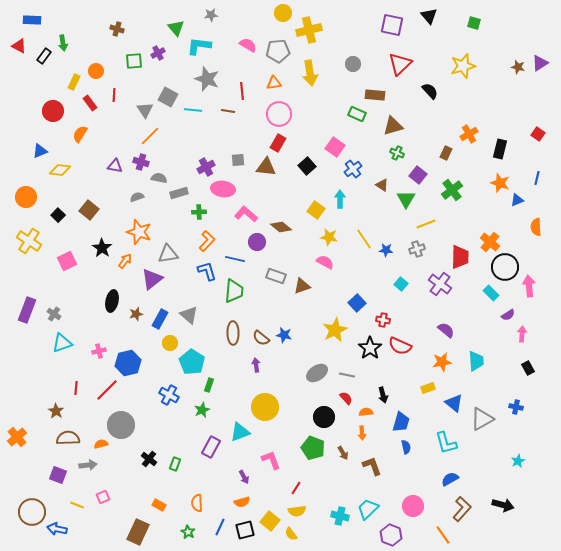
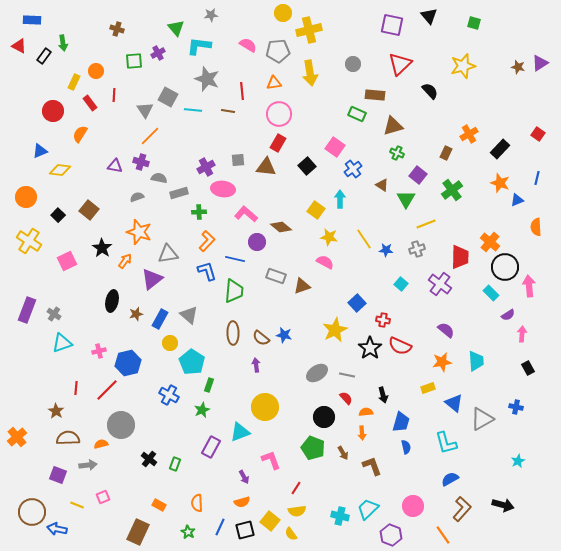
black rectangle at (500, 149): rotated 30 degrees clockwise
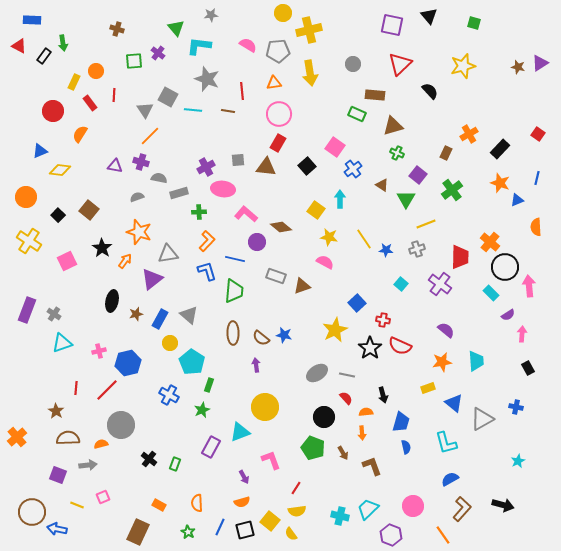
purple cross at (158, 53): rotated 24 degrees counterclockwise
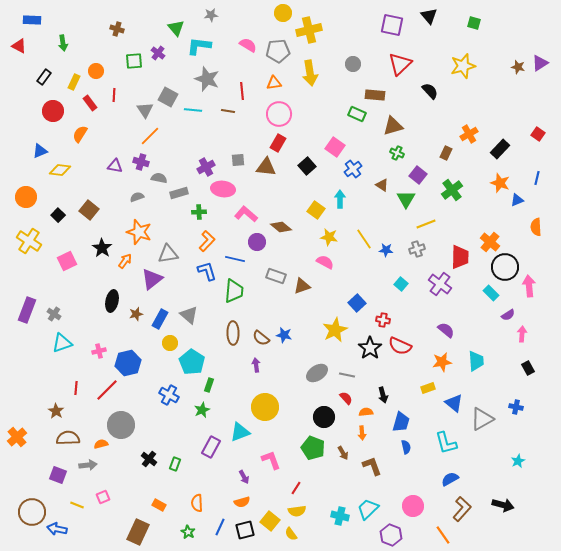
black rectangle at (44, 56): moved 21 px down
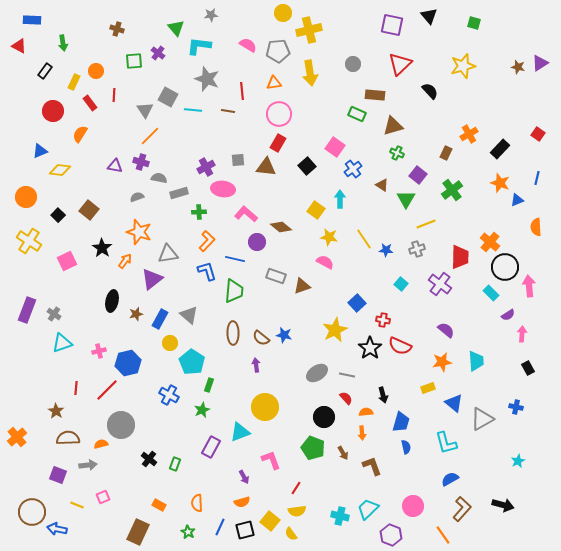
black rectangle at (44, 77): moved 1 px right, 6 px up
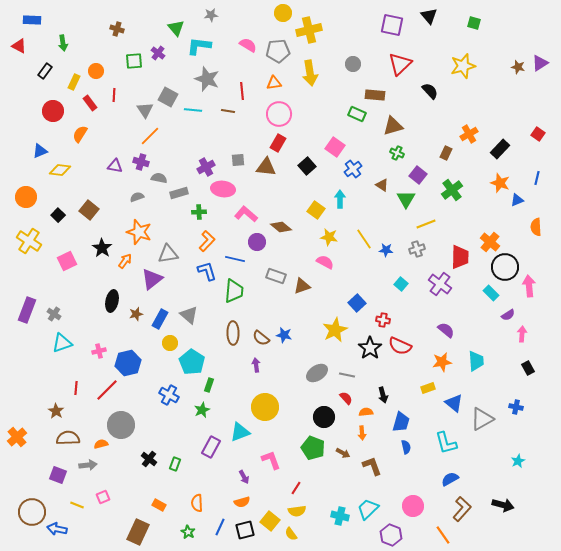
brown arrow at (343, 453): rotated 32 degrees counterclockwise
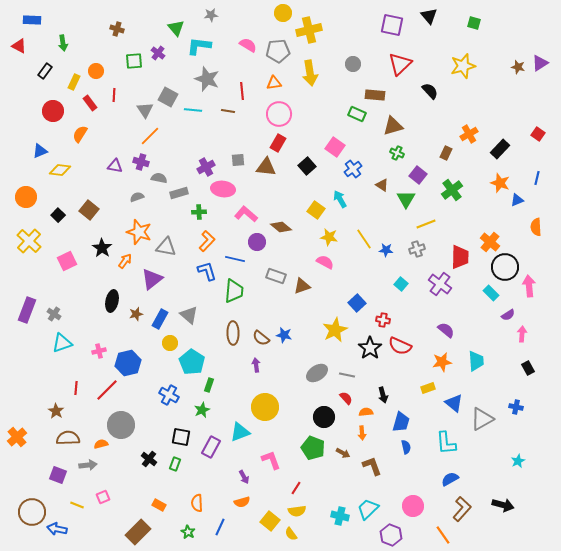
cyan arrow at (340, 199): rotated 30 degrees counterclockwise
yellow cross at (29, 241): rotated 10 degrees clockwise
gray triangle at (168, 254): moved 2 px left, 7 px up; rotated 20 degrees clockwise
cyan L-shape at (446, 443): rotated 10 degrees clockwise
black square at (245, 530): moved 64 px left, 93 px up; rotated 24 degrees clockwise
brown rectangle at (138, 532): rotated 20 degrees clockwise
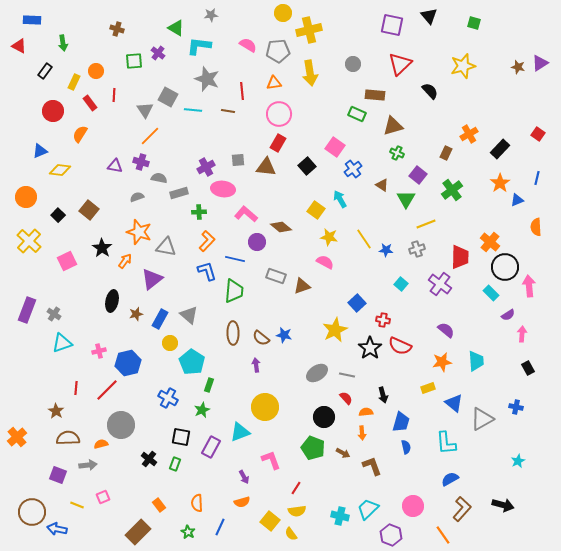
green triangle at (176, 28): rotated 18 degrees counterclockwise
orange star at (500, 183): rotated 18 degrees clockwise
blue cross at (169, 395): moved 1 px left, 3 px down
orange rectangle at (159, 505): rotated 24 degrees clockwise
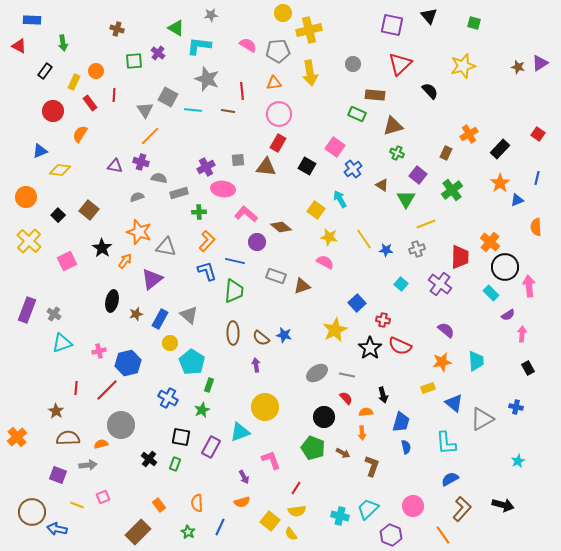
black square at (307, 166): rotated 18 degrees counterclockwise
blue line at (235, 259): moved 2 px down
brown L-shape at (372, 466): rotated 40 degrees clockwise
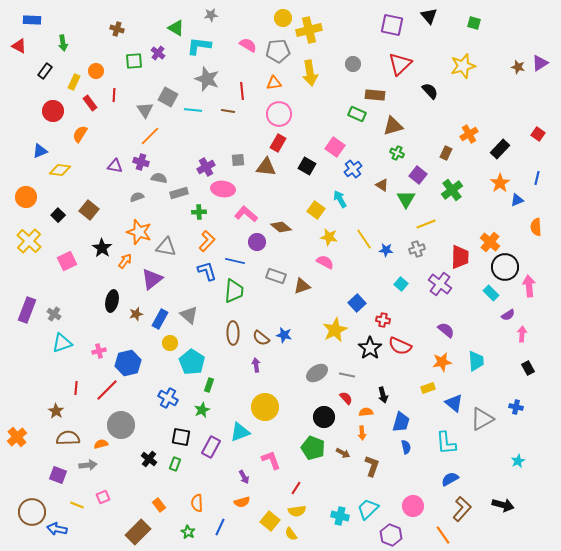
yellow circle at (283, 13): moved 5 px down
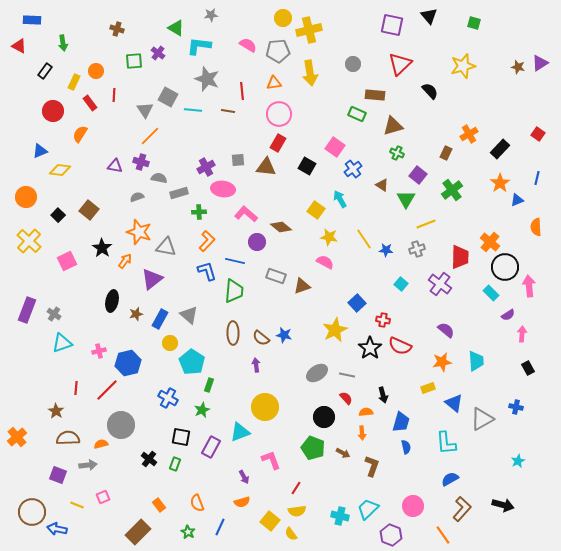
orange semicircle at (197, 503): rotated 18 degrees counterclockwise
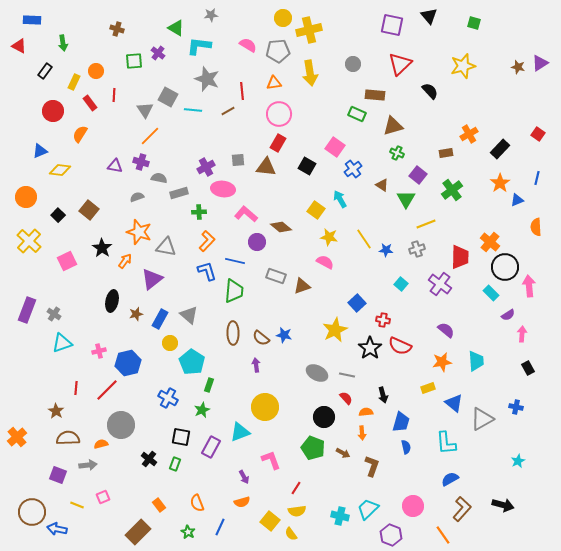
brown line at (228, 111): rotated 40 degrees counterclockwise
brown rectangle at (446, 153): rotated 56 degrees clockwise
gray ellipse at (317, 373): rotated 60 degrees clockwise
